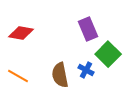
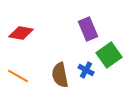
green square: moved 1 px right, 1 px down; rotated 10 degrees clockwise
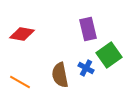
purple rectangle: rotated 10 degrees clockwise
red diamond: moved 1 px right, 1 px down
blue cross: moved 2 px up
orange line: moved 2 px right, 6 px down
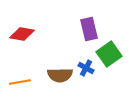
purple rectangle: moved 1 px right
green square: moved 1 px up
brown semicircle: rotated 80 degrees counterclockwise
orange line: rotated 40 degrees counterclockwise
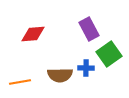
purple rectangle: rotated 15 degrees counterclockwise
red diamond: moved 11 px right; rotated 15 degrees counterclockwise
blue cross: rotated 28 degrees counterclockwise
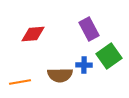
green square: moved 2 px down
blue cross: moved 2 px left, 3 px up
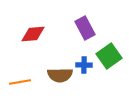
purple rectangle: moved 4 px left, 1 px up
